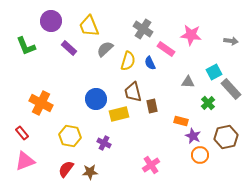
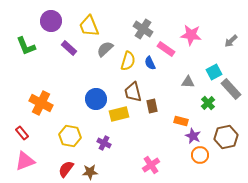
gray arrow: rotated 128 degrees clockwise
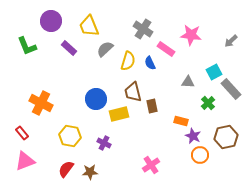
green L-shape: moved 1 px right
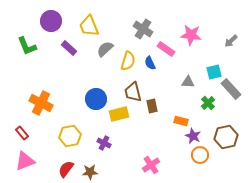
cyan square: rotated 14 degrees clockwise
yellow hexagon: rotated 20 degrees counterclockwise
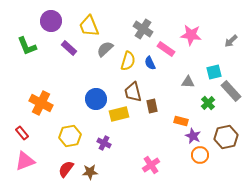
gray rectangle: moved 2 px down
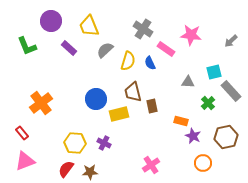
gray semicircle: moved 1 px down
orange cross: rotated 25 degrees clockwise
yellow hexagon: moved 5 px right, 7 px down; rotated 15 degrees clockwise
orange circle: moved 3 px right, 8 px down
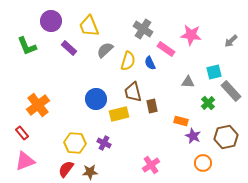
orange cross: moved 3 px left, 2 px down
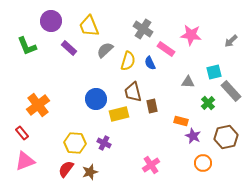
brown star: rotated 14 degrees counterclockwise
